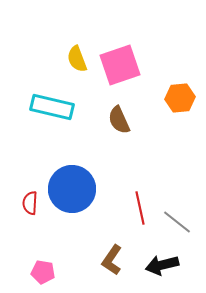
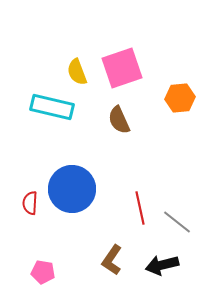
yellow semicircle: moved 13 px down
pink square: moved 2 px right, 3 px down
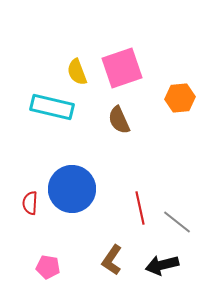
pink pentagon: moved 5 px right, 5 px up
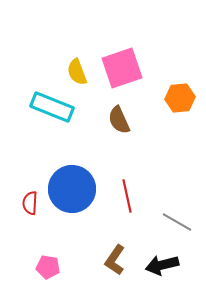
cyan rectangle: rotated 9 degrees clockwise
red line: moved 13 px left, 12 px up
gray line: rotated 8 degrees counterclockwise
brown L-shape: moved 3 px right
